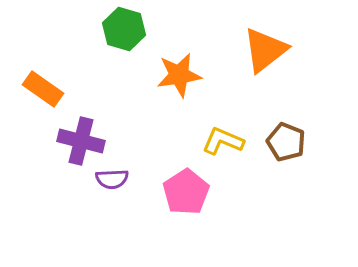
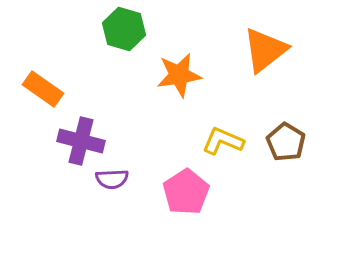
brown pentagon: rotated 9 degrees clockwise
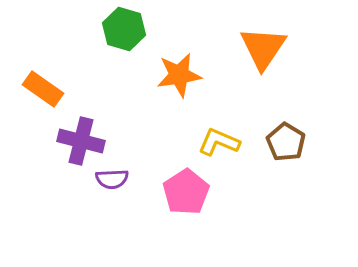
orange triangle: moved 2 px left, 2 px up; rotated 18 degrees counterclockwise
yellow L-shape: moved 4 px left, 1 px down
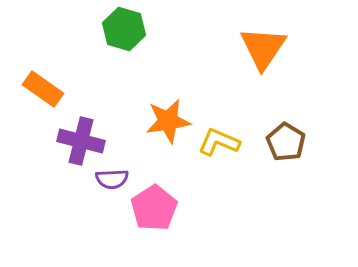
orange star: moved 11 px left, 46 px down
pink pentagon: moved 32 px left, 16 px down
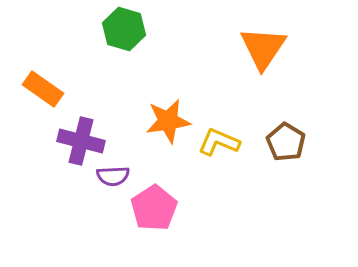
purple semicircle: moved 1 px right, 3 px up
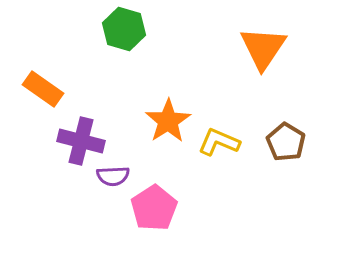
orange star: rotated 24 degrees counterclockwise
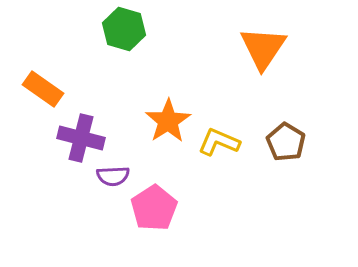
purple cross: moved 3 px up
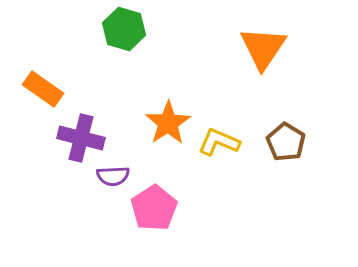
orange star: moved 2 px down
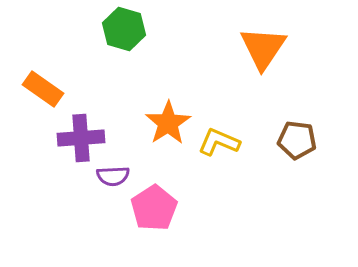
purple cross: rotated 18 degrees counterclockwise
brown pentagon: moved 11 px right, 2 px up; rotated 24 degrees counterclockwise
